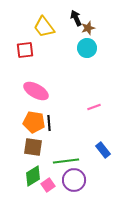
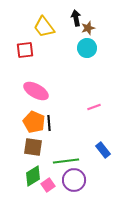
black arrow: rotated 14 degrees clockwise
orange pentagon: rotated 15 degrees clockwise
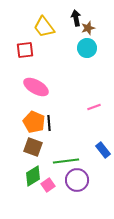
pink ellipse: moved 4 px up
brown square: rotated 12 degrees clockwise
purple circle: moved 3 px right
